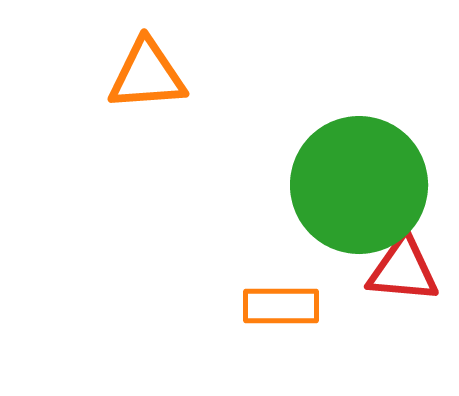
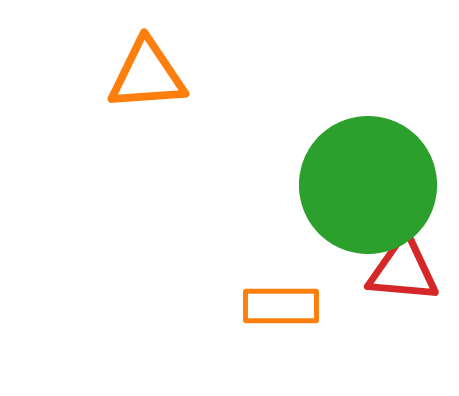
green circle: moved 9 px right
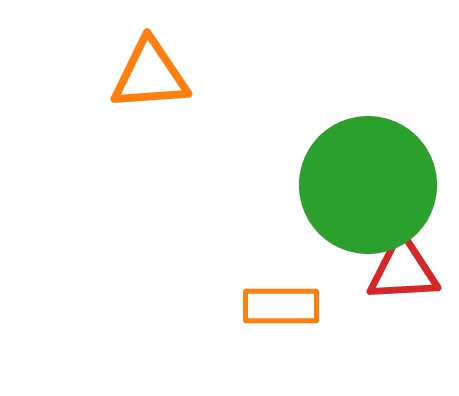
orange triangle: moved 3 px right
red triangle: rotated 8 degrees counterclockwise
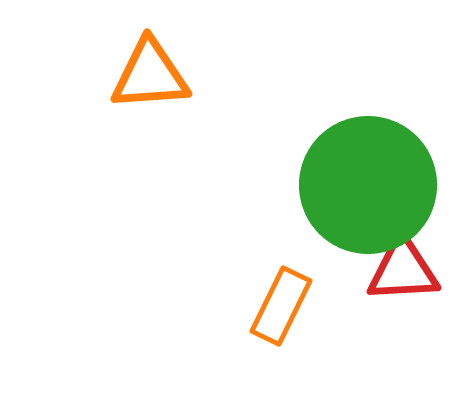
orange rectangle: rotated 64 degrees counterclockwise
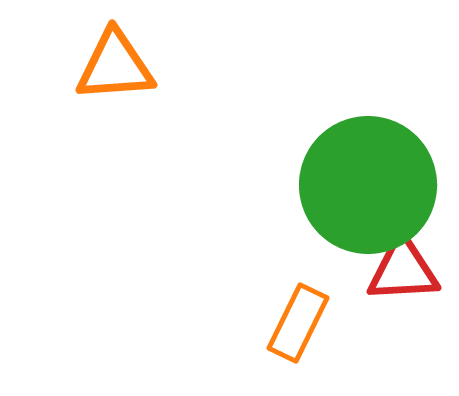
orange triangle: moved 35 px left, 9 px up
orange rectangle: moved 17 px right, 17 px down
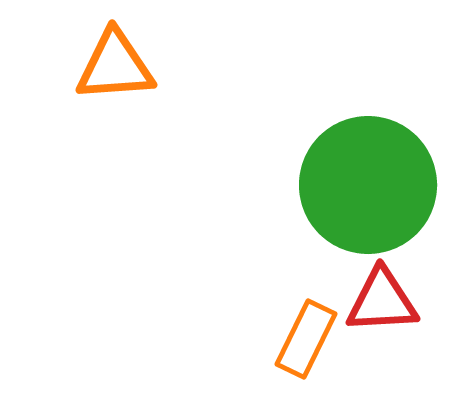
red triangle: moved 21 px left, 31 px down
orange rectangle: moved 8 px right, 16 px down
